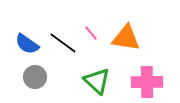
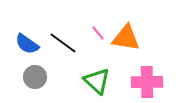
pink line: moved 7 px right
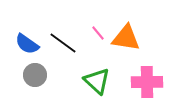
gray circle: moved 2 px up
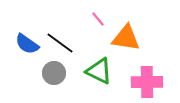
pink line: moved 14 px up
black line: moved 3 px left
gray circle: moved 19 px right, 2 px up
green triangle: moved 2 px right, 10 px up; rotated 16 degrees counterclockwise
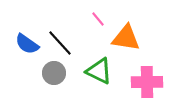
black line: rotated 12 degrees clockwise
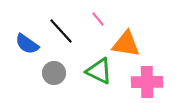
orange triangle: moved 6 px down
black line: moved 1 px right, 12 px up
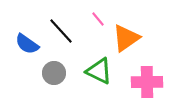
orange triangle: moved 6 px up; rotated 44 degrees counterclockwise
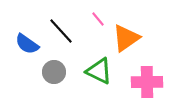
gray circle: moved 1 px up
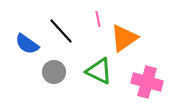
pink line: rotated 28 degrees clockwise
orange triangle: moved 2 px left
pink cross: rotated 16 degrees clockwise
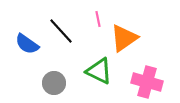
gray circle: moved 11 px down
